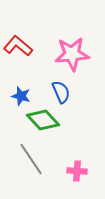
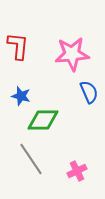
red L-shape: rotated 56 degrees clockwise
blue semicircle: moved 28 px right
green diamond: rotated 48 degrees counterclockwise
pink cross: rotated 30 degrees counterclockwise
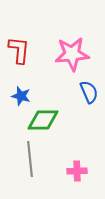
red L-shape: moved 1 px right, 4 px down
gray line: moved 1 px left; rotated 28 degrees clockwise
pink cross: rotated 24 degrees clockwise
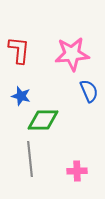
blue semicircle: moved 1 px up
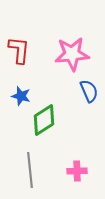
green diamond: moved 1 px right; rotated 32 degrees counterclockwise
gray line: moved 11 px down
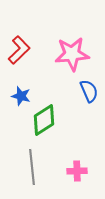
red L-shape: rotated 40 degrees clockwise
gray line: moved 2 px right, 3 px up
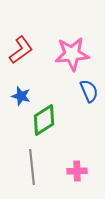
red L-shape: moved 2 px right; rotated 8 degrees clockwise
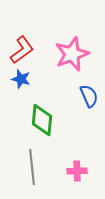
red L-shape: moved 1 px right
pink star: rotated 16 degrees counterclockwise
blue semicircle: moved 5 px down
blue star: moved 17 px up
green diamond: moved 2 px left; rotated 52 degrees counterclockwise
